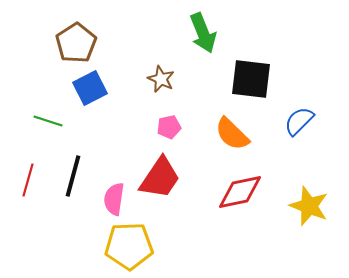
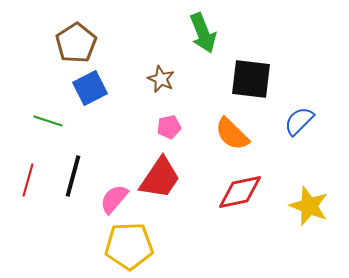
pink semicircle: rotated 32 degrees clockwise
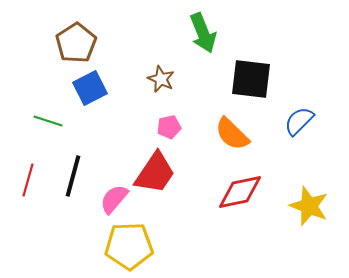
red trapezoid: moved 5 px left, 5 px up
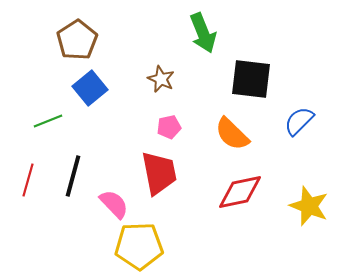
brown pentagon: moved 1 px right, 3 px up
blue square: rotated 12 degrees counterclockwise
green line: rotated 40 degrees counterclockwise
red trapezoid: moved 4 px right; rotated 45 degrees counterclockwise
pink semicircle: moved 5 px down; rotated 96 degrees clockwise
yellow pentagon: moved 10 px right
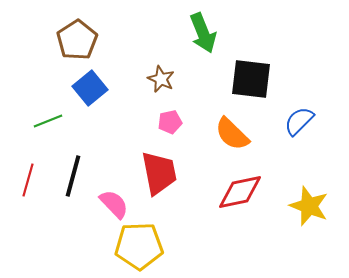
pink pentagon: moved 1 px right, 5 px up
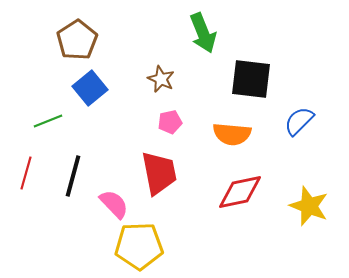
orange semicircle: rotated 39 degrees counterclockwise
red line: moved 2 px left, 7 px up
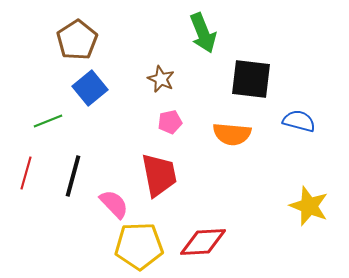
blue semicircle: rotated 60 degrees clockwise
red trapezoid: moved 2 px down
red diamond: moved 37 px left, 50 px down; rotated 9 degrees clockwise
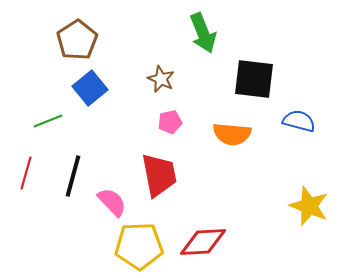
black square: moved 3 px right
pink semicircle: moved 2 px left, 2 px up
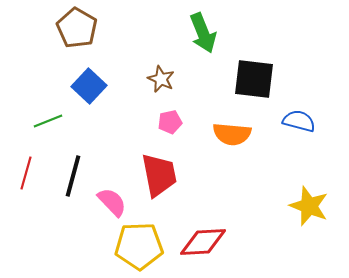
brown pentagon: moved 12 px up; rotated 9 degrees counterclockwise
blue square: moved 1 px left, 2 px up; rotated 8 degrees counterclockwise
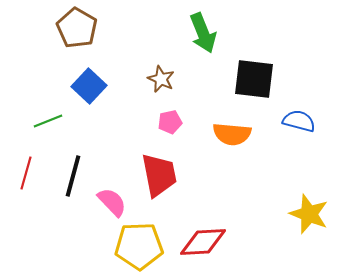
yellow star: moved 8 px down
